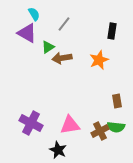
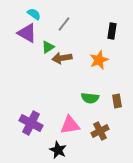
cyan semicircle: rotated 24 degrees counterclockwise
green semicircle: moved 26 px left, 29 px up
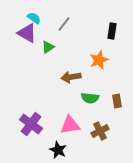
cyan semicircle: moved 4 px down
brown arrow: moved 9 px right, 19 px down
purple cross: moved 1 px down; rotated 10 degrees clockwise
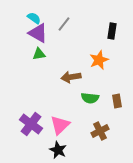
purple triangle: moved 11 px right
green triangle: moved 9 px left, 7 px down; rotated 24 degrees clockwise
pink triangle: moved 10 px left; rotated 35 degrees counterclockwise
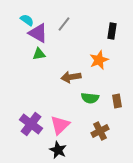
cyan semicircle: moved 7 px left, 2 px down
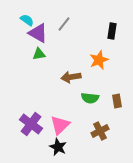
black star: moved 3 px up
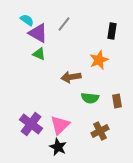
green triangle: rotated 32 degrees clockwise
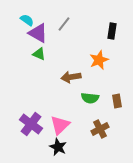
brown cross: moved 2 px up
